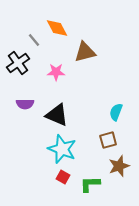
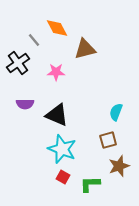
brown triangle: moved 3 px up
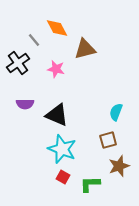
pink star: moved 3 px up; rotated 12 degrees clockwise
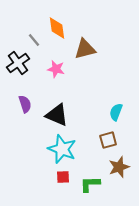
orange diamond: rotated 20 degrees clockwise
purple semicircle: rotated 108 degrees counterclockwise
brown star: moved 1 px down
red square: rotated 32 degrees counterclockwise
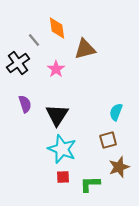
pink star: rotated 24 degrees clockwise
black triangle: rotated 40 degrees clockwise
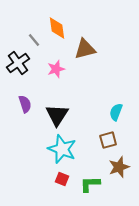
pink star: rotated 18 degrees clockwise
red square: moved 1 px left, 2 px down; rotated 24 degrees clockwise
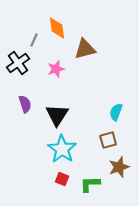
gray line: rotated 64 degrees clockwise
cyan star: rotated 12 degrees clockwise
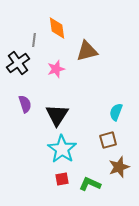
gray line: rotated 16 degrees counterclockwise
brown triangle: moved 2 px right, 2 px down
red square: rotated 32 degrees counterclockwise
green L-shape: rotated 25 degrees clockwise
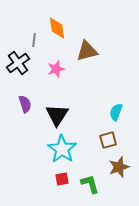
green L-shape: rotated 50 degrees clockwise
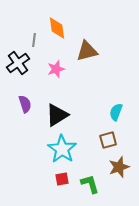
black triangle: rotated 25 degrees clockwise
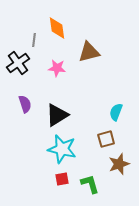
brown triangle: moved 2 px right, 1 px down
pink star: moved 1 px right, 1 px up; rotated 24 degrees clockwise
brown square: moved 2 px left, 1 px up
cyan star: rotated 20 degrees counterclockwise
brown star: moved 3 px up
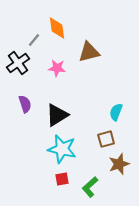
gray line: rotated 32 degrees clockwise
green L-shape: moved 3 px down; rotated 115 degrees counterclockwise
